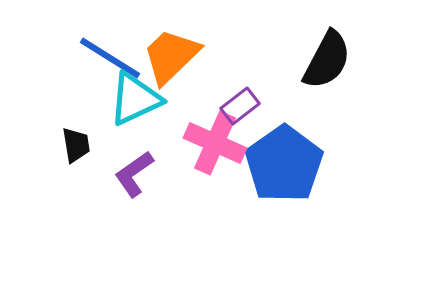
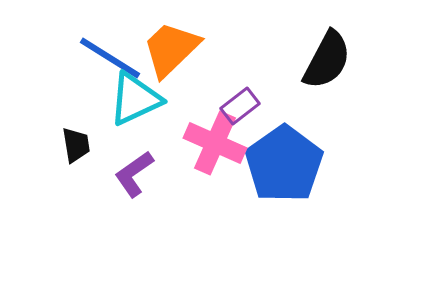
orange trapezoid: moved 7 px up
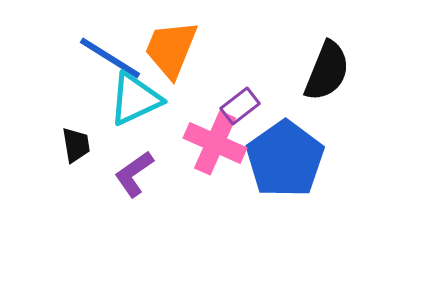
orange trapezoid: rotated 24 degrees counterclockwise
black semicircle: moved 11 px down; rotated 6 degrees counterclockwise
blue pentagon: moved 1 px right, 5 px up
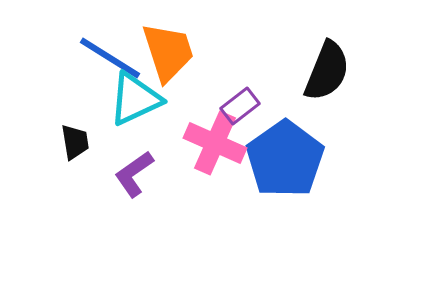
orange trapezoid: moved 3 px left, 3 px down; rotated 140 degrees clockwise
black trapezoid: moved 1 px left, 3 px up
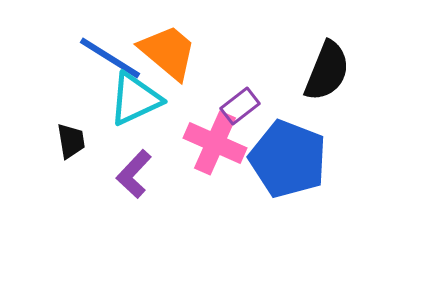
orange trapezoid: rotated 32 degrees counterclockwise
black trapezoid: moved 4 px left, 1 px up
blue pentagon: moved 3 px right; rotated 16 degrees counterclockwise
purple L-shape: rotated 12 degrees counterclockwise
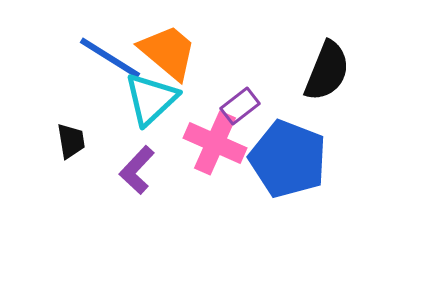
cyan triangle: moved 16 px right; rotated 18 degrees counterclockwise
purple L-shape: moved 3 px right, 4 px up
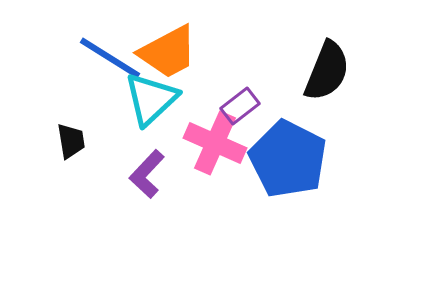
orange trapezoid: rotated 112 degrees clockwise
blue pentagon: rotated 6 degrees clockwise
purple L-shape: moved 10 px right, 4 px down
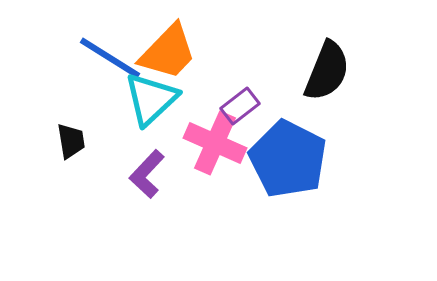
orange trapezoid: rotated 18 degrees counterclockwise
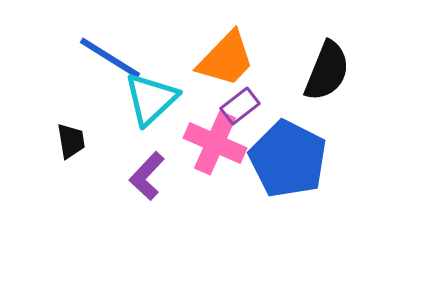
orange trapezoid: moved 58 px right, 7 px down
purple L-shape: moved 2 px down
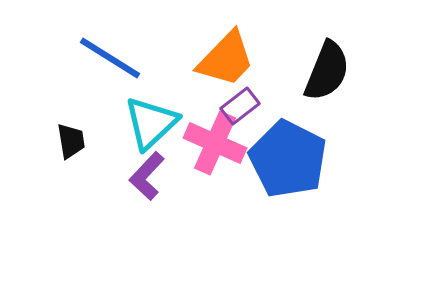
cyan triangle: moved 24 px down
